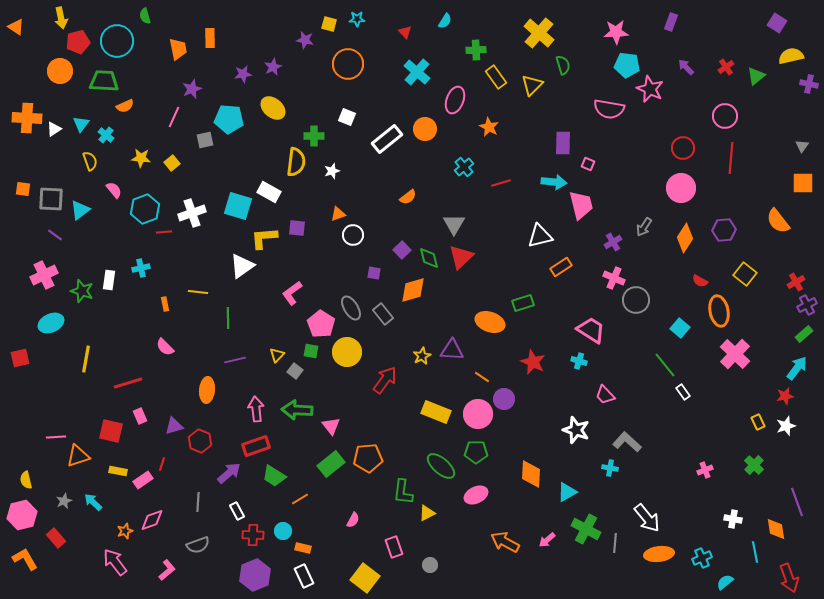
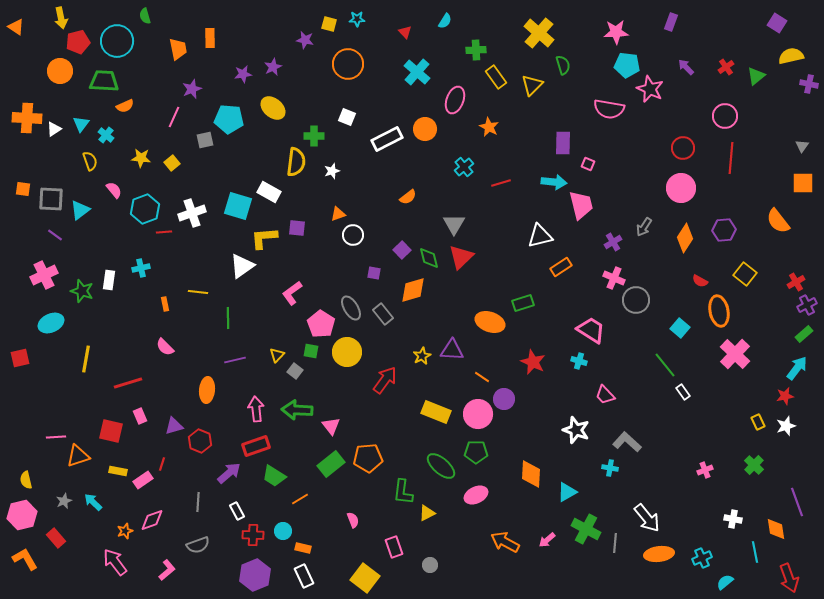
white rectangle at (387, 139): rotated 12 degrees clockwise
pink semicircle at (353, 520): rotated 49 degrees counterclockwise
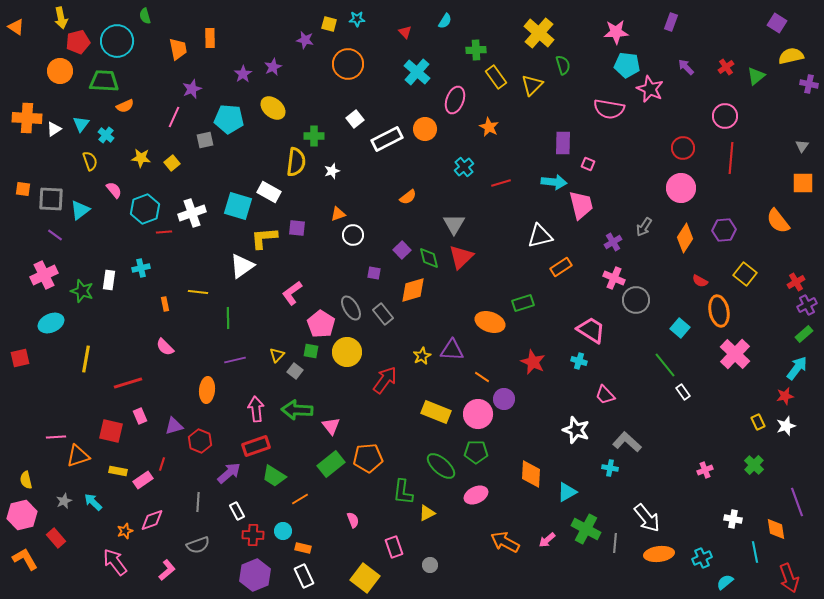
purple star at (243, 74): rotated 24 degrees counterclockwise
white square at (347, 117): moved 8 px right, 2 px down; rotated 30 degrees clockwise
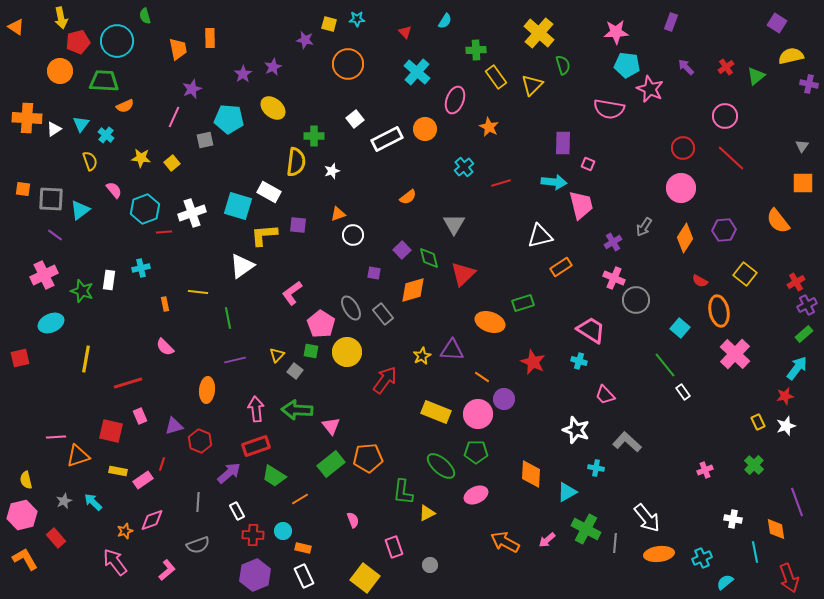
red line at (731, 158): rotated 52 degrees counterclockwise
purple square at (297, 228): moved 1 px right, 3 px up
yellow L-shape at (264, 238): moved 3 px up
red triangle at (461, 257): moved 2 px right, 17 px down
green line at (228, 318): rotated 10 degrees counterclockwise
cyan cross at (610, 468): moved 14 px left
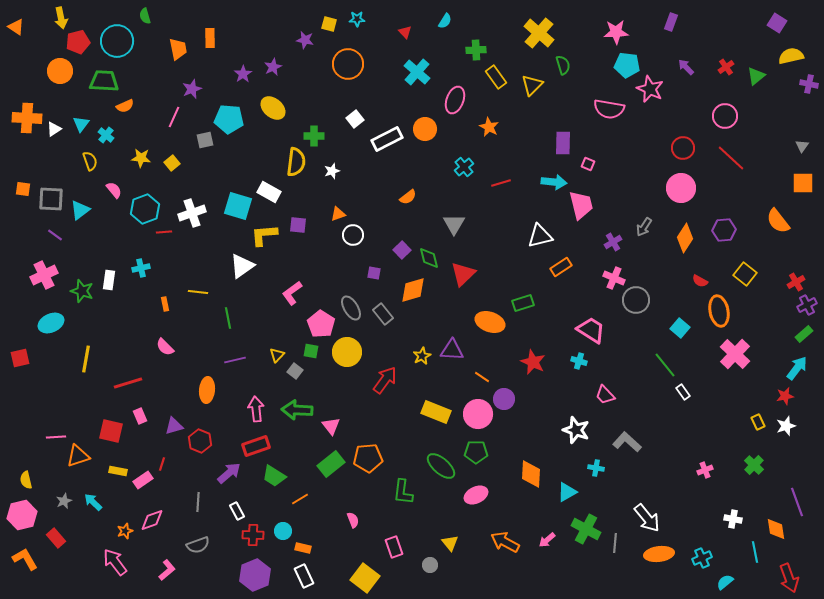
yellow triangle at (427, 513): moved 23 px right, 30 px down; rotated 42 degrees counterclockwise
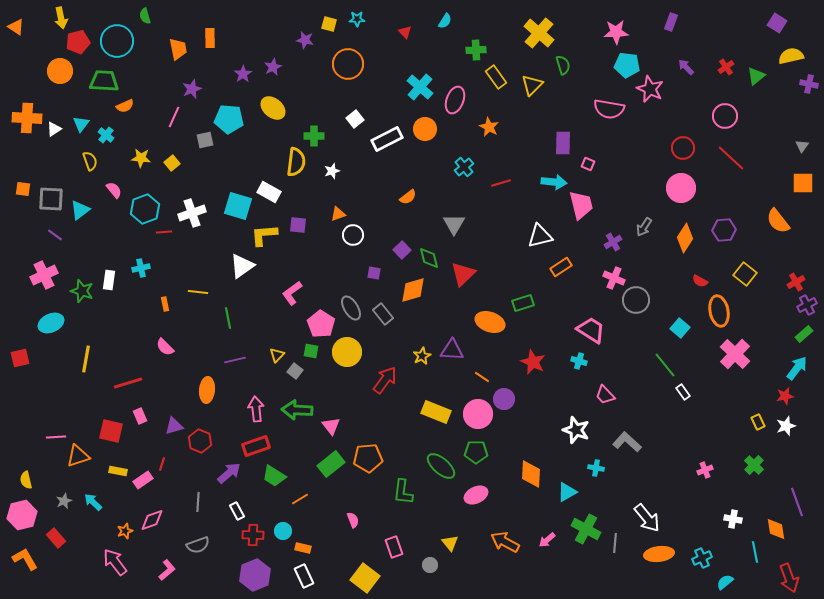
cyan cross at (417, 72): moved 3 px right, 15 px down
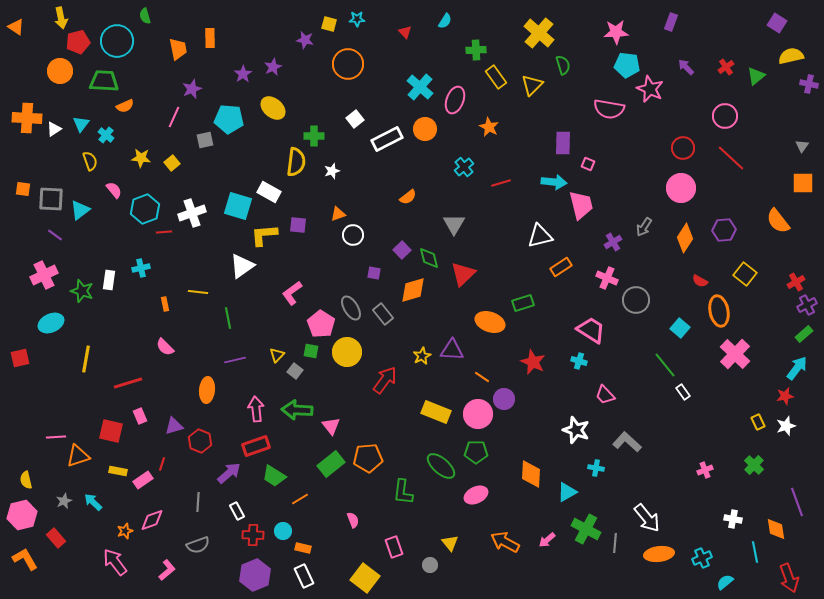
pink cross at (614, 278): moved 7 px left
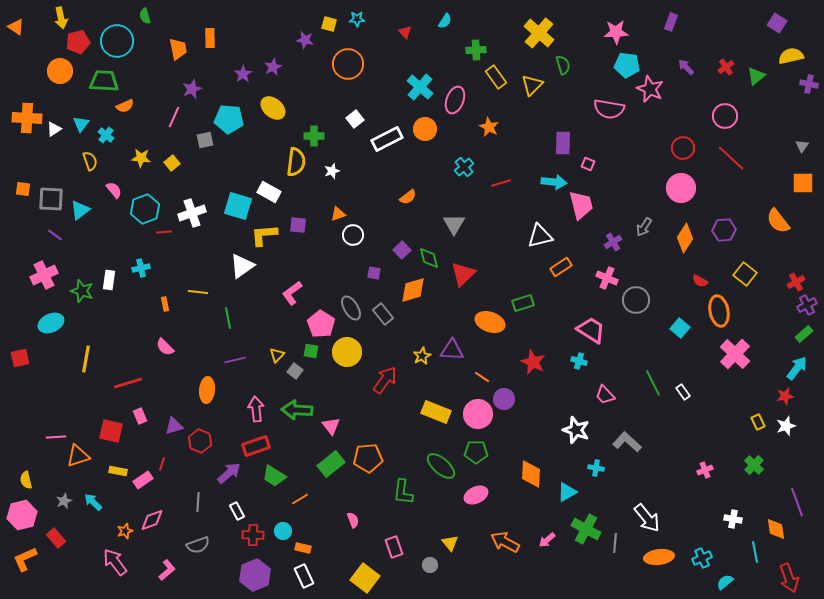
green line at (665, 365): moved 12 px left, 18 px down; rotated 12 degrees clockwise
orange ellipse at (659, 554): moved 3 px down
orange L-shape at (25, 559): rotated 84 degrees counterclockwise
